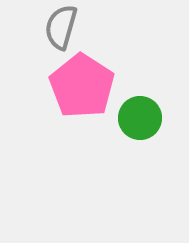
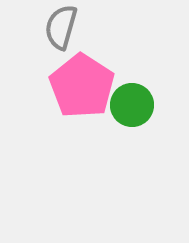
green circle: moved 8 px left, 13 px up
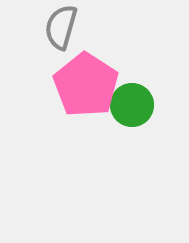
pink pentagon: moved 4 px right, 1 px up
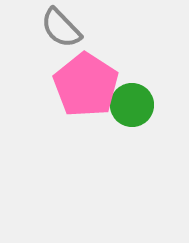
gray semicircle: moved 1 px down; rotated 60 degrees counterclockwise
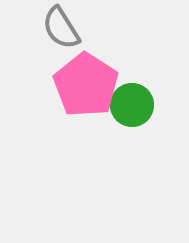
gray semicircle: rotated 12 degrees clockwise
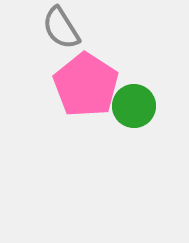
green circle: moved 2 px right, 1 px down
